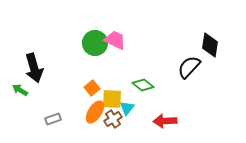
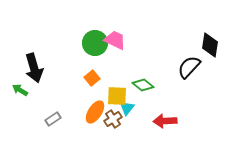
orange square: moved 10 px up
yellow square: moved 5 px right, 3 px up
gray rectangle: rotated 14 degrees counterclockwise
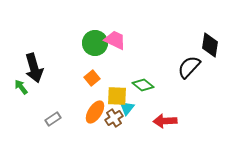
green arrow: moved 1 px right, 3 px up; rotated 21 degrees clockwise
brown cross: moved 1 px right, 1 px up
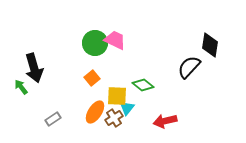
red arrow: rotated 10 degrees counterclockwise
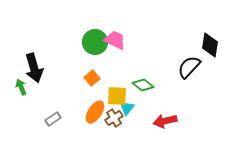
green circle: moved 1 px up
green arrow: rotated 14 degrees clockwise
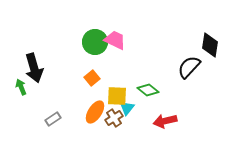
green diamond: moved 5 px right, 5 px down
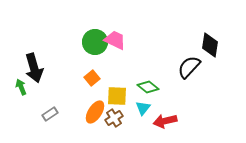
green diamond: moved 3 px up
cyan triangle: moved 16 px right
gray rectangle: moved 3 px left, 5 px up
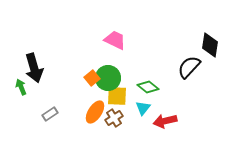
green circle: moved 13 px right, 36 px down
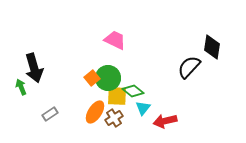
black diamond: moved 2 px right, 2 px down
green diamond: moved 15 px left, 4 px down
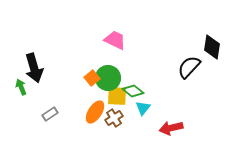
red arrow: moved 6 px right, 7 px down
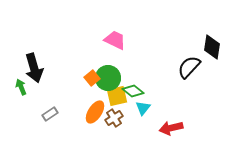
yellow square: rotated 15 degrees counterclockwise
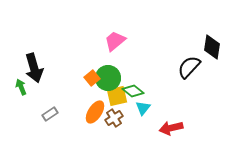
pink trapezoid: moved 1 px down; rotated 65 degrees counterclockwise
